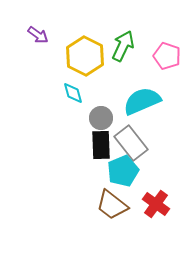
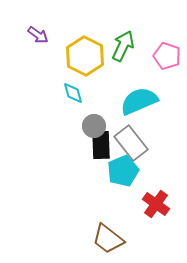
cyan semicircle: moved 3 px left
gray circle: moved 7 px left, 8 px down
brown trapezoid: moved 4 px left, 34 px down
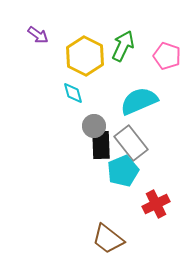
red cross: rotated 28 degrees clockwise
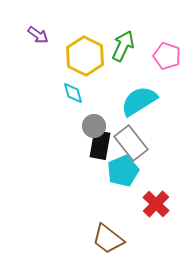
cyan semicircle: rotated 9 degrees counterclockwise
black rectangle: moved 1 px left; rotated 12 degrees clockwise
red cross: rotated 20 degrees counterclockwise
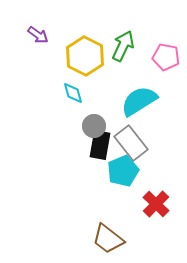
pink pentagon: moved 1 px left, 1 px down; rotated 8 degrees counterclockwise
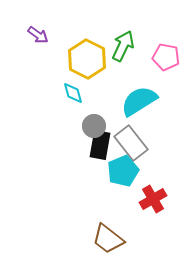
yellow hexagon: moved 2 px right, 3 px down
red cross: moved 3 px left, 5 px up; rotated 16 degrees clockwise
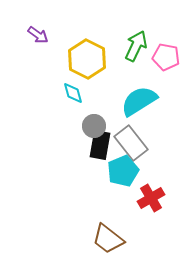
green arrow: moved 13 px right
red cross: moved 2 px left, 1 px up
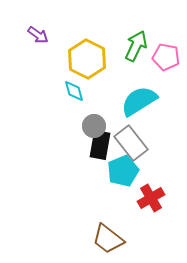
cyan diamond: moved 1 px right, 2 px up
